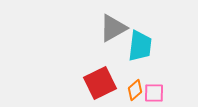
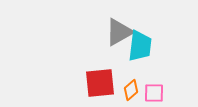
gray triangle: moved 6 px right, 4 px down
red square: rotated 20 degrees clockwise
orange diamond: moved 4 px left
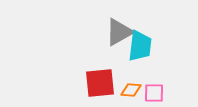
orange diamond: rotated 45 degrees clockwise
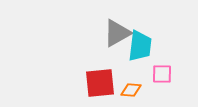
gray triangle: moved 2 px left, 1 px down
pink square: moved 8 px right, 19 px up
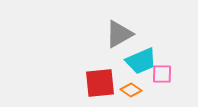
gray triangle: moved 2 px right, 1 px down
cyan trapezoid: moved 1 px right, 15 px down; rotated 60 degrees clockwise
orange diamond: rotated 30 degrees clockwise
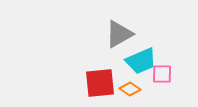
orange diamond: moved 1 px left, 1 px up
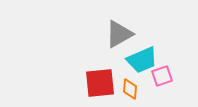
cyan trapezoid: moved 1 px right, 1 px up
pink square: moved 2 px down; rotated 20 degrees counterclockwise
orange diamond: rotated 60 degrees clockwise
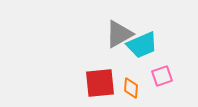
cyan trapezoid: moved 15 px up
orange diamond: moved 1 px right, 1 px up
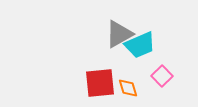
cyan trapezoid: moved 2 px left
pink square: rotated 25 degrees counterclockwise
orange diamond: moved 3 px left; rotated 20 degrees counterclockwise
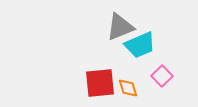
gray triangle: moved 1 px right, 7 px up; rotated 8 degrees clockwise
